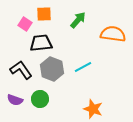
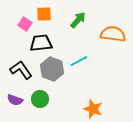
cyan line: moved 4 px left, 6 px up
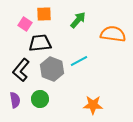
black trapezoid: moved 1 px left
black L-shape: rotated 105 degrees counterclockwise
purple semicircle: rotated 119 degrees counterclockwise
orange star: moved 4 px up; rotated 18 degrees counterclockwise
